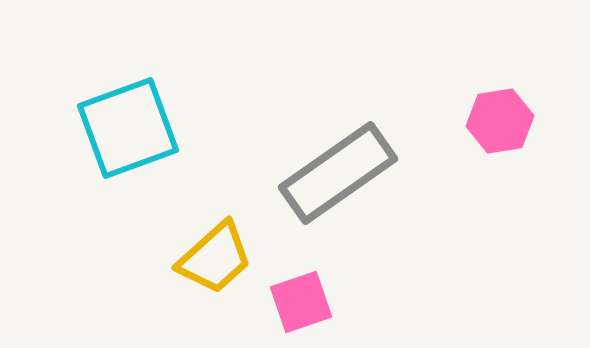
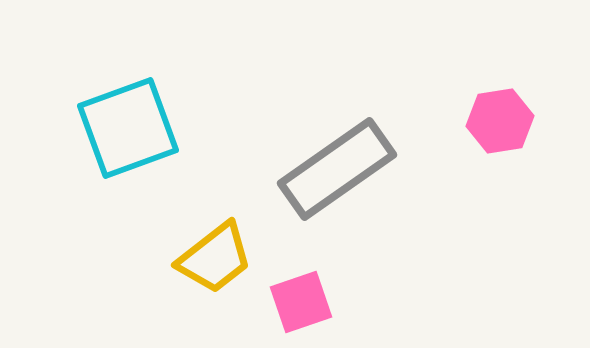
gray rectangle: moved 1 px left, 4 px up
yellow trapezoid: rotated 4 degrees clockwise
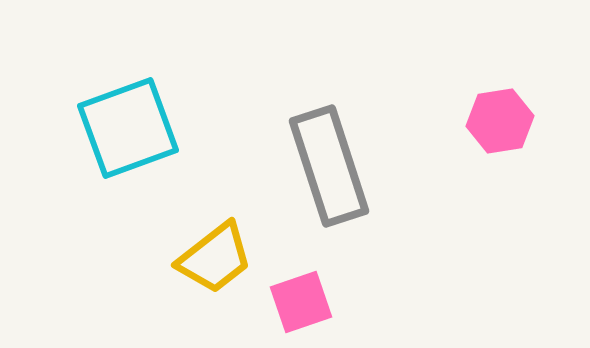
gray rectangle: moved 8 px left, 3 px up; rotated 73 degrees counterclockwise
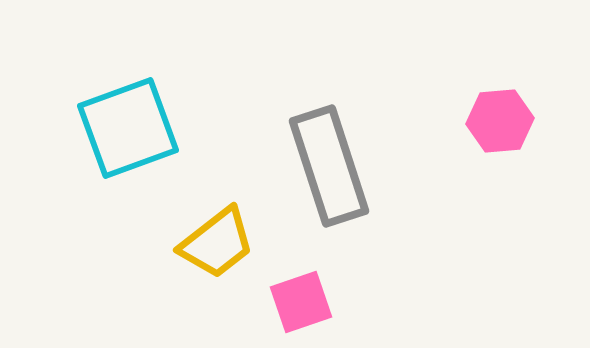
pink hexagon: rotated 4 degrees clockwise
yellow trapezoid: moved 2 px right, 15 px up
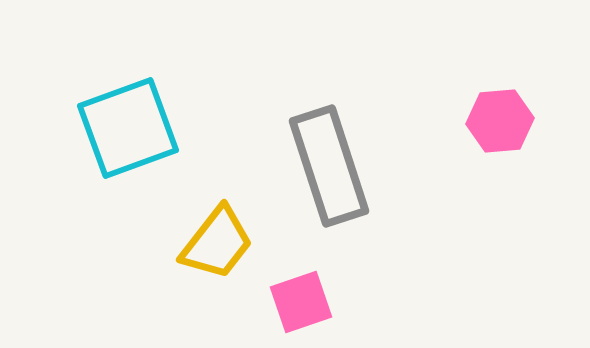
yellow trapezoid: rotated 14 degrees counterclockwise
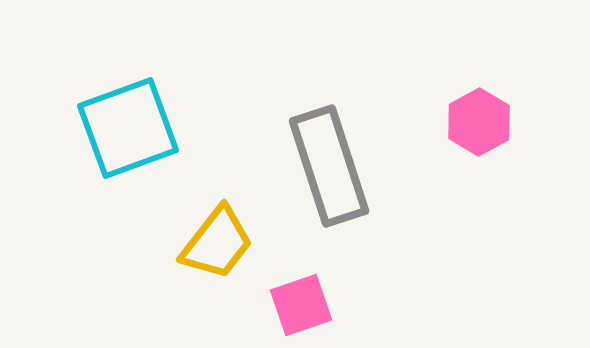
pink hexagon: moved 21 px left, 1 px down; rotated 24 degrees counterclockwise
pink square: moved 3 px down
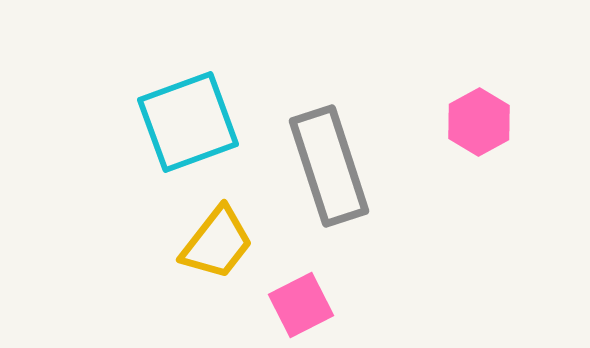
cyan square: moved 60 px right, 6 px up
pink square: rotated 8 degrees counterclockwise
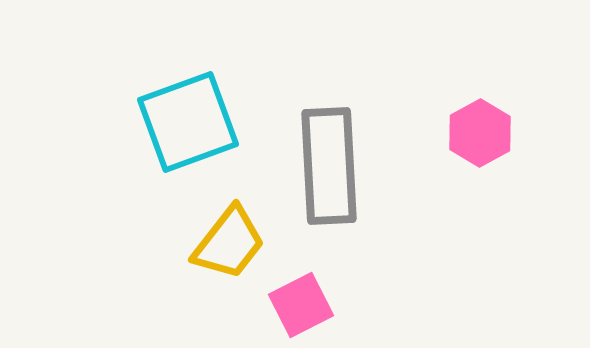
pink hexagon: moved 1 px right, 11 px down
gray rectangle: rotated 15 degrees clockwise
yellow trapezoid: moved 12 px right
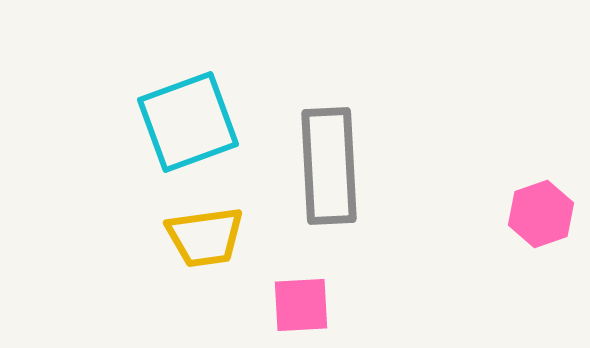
pink hexagon: moved 61 px right, 81 px down; rotated 10 degrees clockwise
yellow trapezoid: moved 24 px left, 6 px up; rotated 44 degrees clockwise
pink square: rotated 24 degrees clockwise
